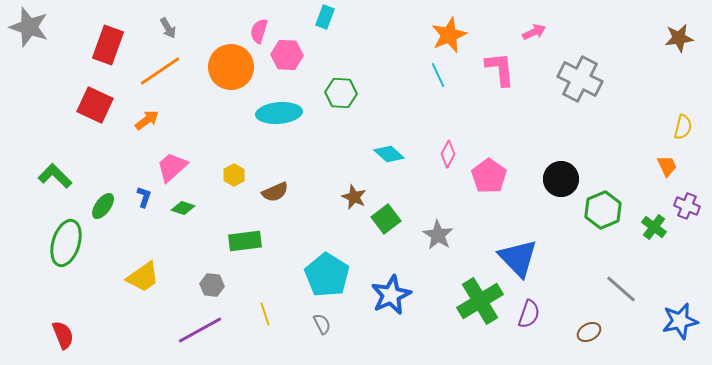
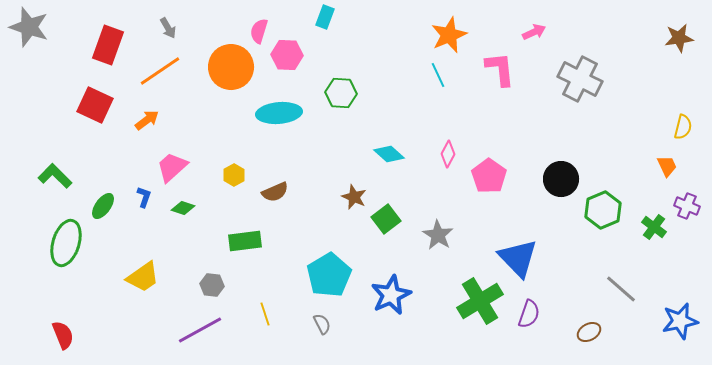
cyan pentagon at (327, 275): moved 2 px right; rotated 9 degrees clockwise
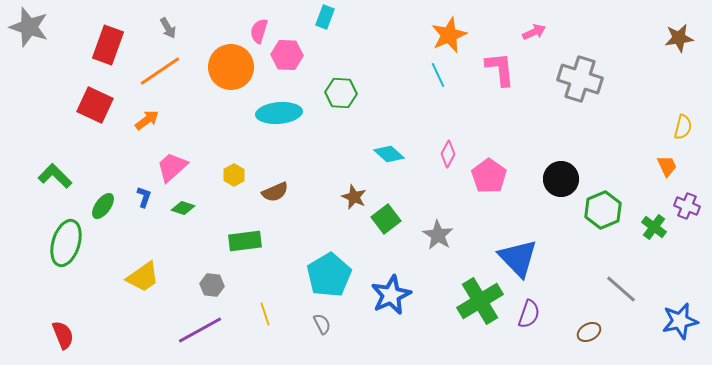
gray cross at (580, 79): rotated 9 degrees counterclockwise
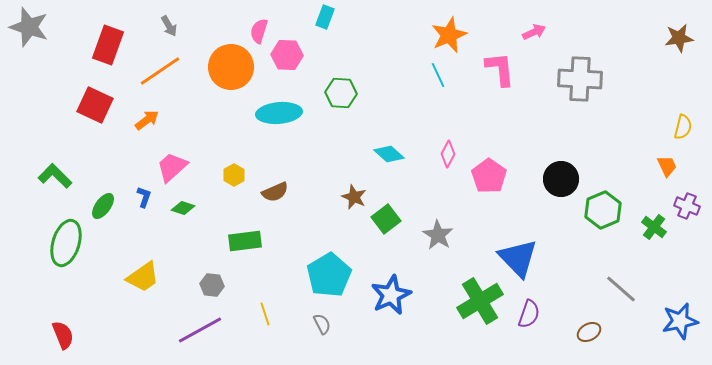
gray arrow at (168, 28): moved 1 px right, 2 px up
gray cross at (580, 79): rotated 15 degrees counterclockwise
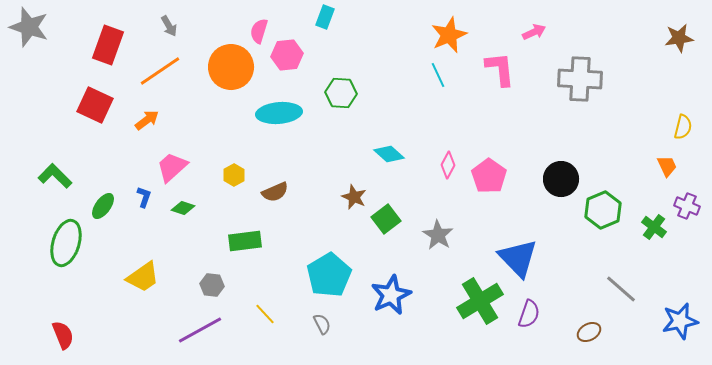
pink hexagon at (287, 55): rotated 8 degrees counterclockwise
pink diamond at (448, 154): moved 11 px down
yellow line at (265, 314): rotated 25 degrees counterclockwise
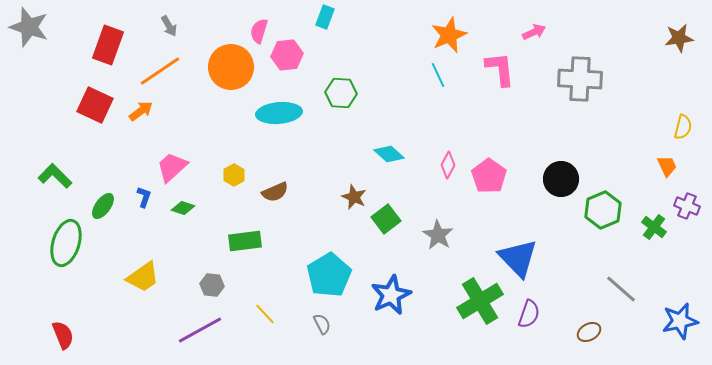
orange arrow at (147, 120): moved 6 px left, 9 px up
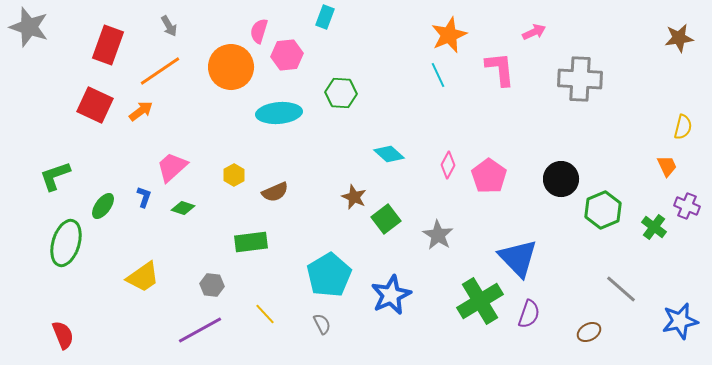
green L-shape at (55, 176): rotated 64 degrees counterclockwise
green rectangle at (245, 241): moved 6 px right, 1 px down
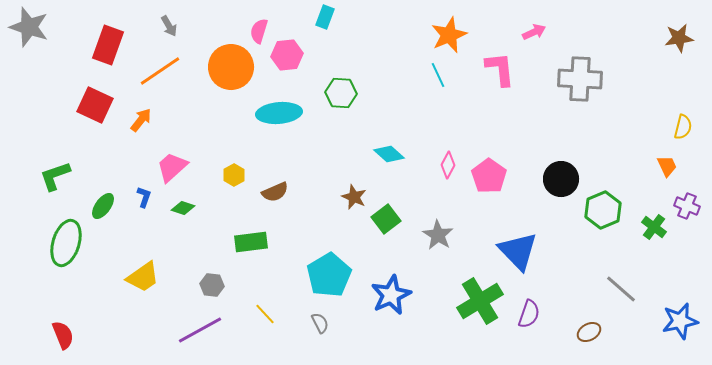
orange arrow at (141, 111): moved 9 px down; rotated 15 degrees counterclockwise
blue triangle at (518, 258): moved 7 px up
gray semicircle at (322, 324): moved 2 px left, 1 px up
